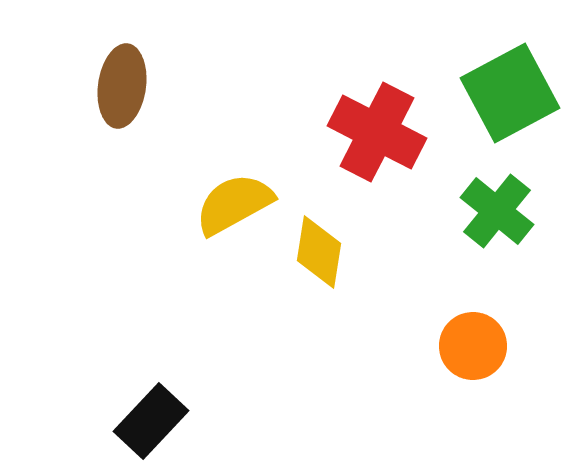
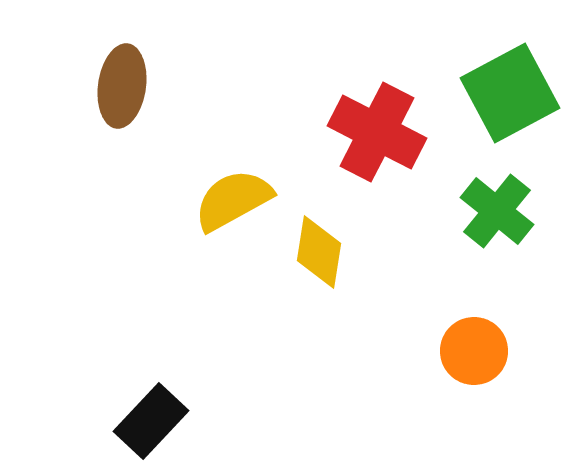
yellow semicircle: moved 1 px left, 4 px up
orange circle: moved 1 px right, 5 px down
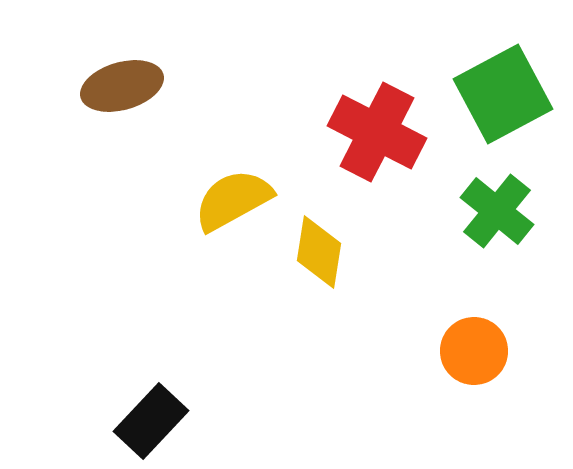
brown ellipse: rotated 66 degrees clockwise
green square: moved 7 px left, 1 px down
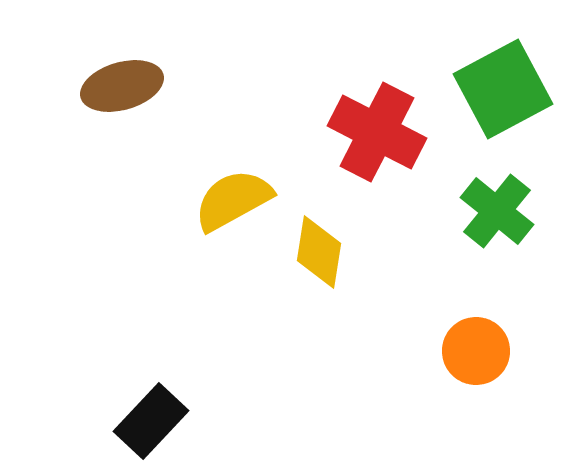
green square: moved 5 px up
orange circle: moved 2 px right
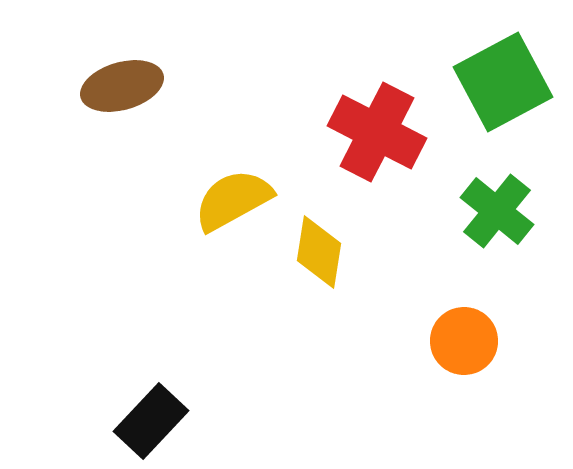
green square: moved 7 px up
orange circle: moved 12 px left, 10 px up
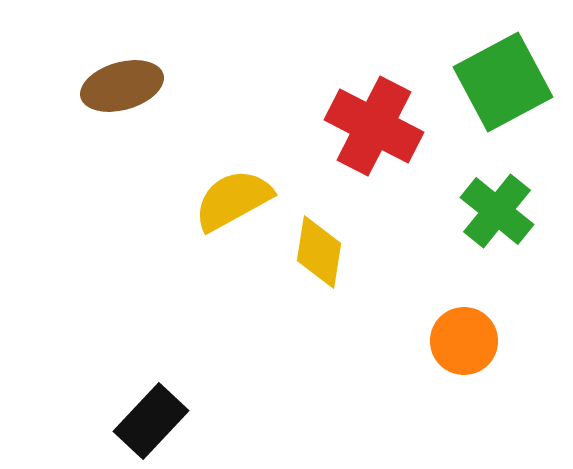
red cross: moved 3 px left, 6 px up
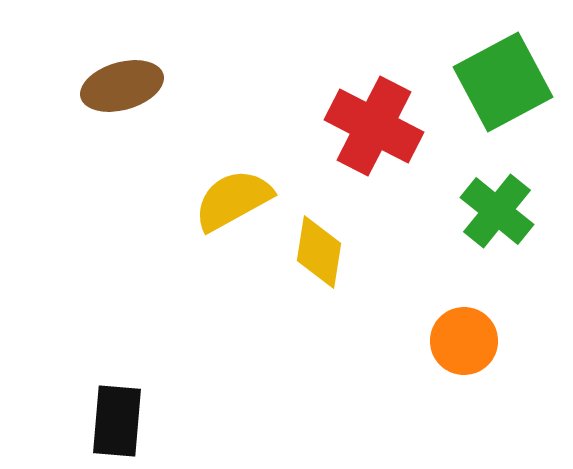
black rectangle: moved 34 px left; rotated 38 degrees counterclockwise
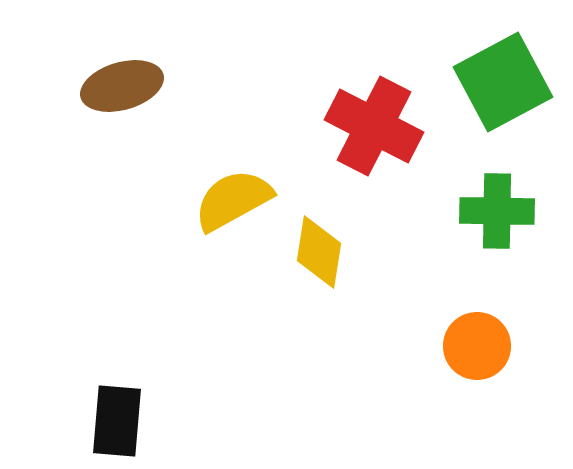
green cross: rotated 38 degrees counterclockwise
orange circle: moved 13 px right, 5 px down
